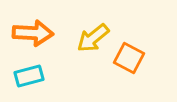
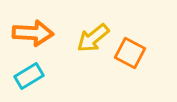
orange square: moved 1 px right, 5 px up
cyan rectangle: rotated 16 degrees counterclockwise
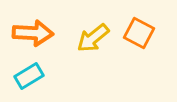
orange square: moved 9 px right, 20 px up
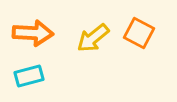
cyan rectangle: rotated 16 degrees clockwise
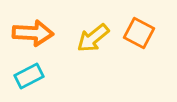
cyan rectangle: rotated 12 degrees counterclockwise
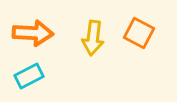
yellow arrow: rotated 44 degrees counterclockwise
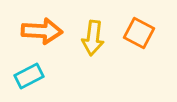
orange arrow: moved 9 px right, 2 px up
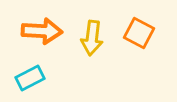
yellow arrow: moved 1 px left
cyan rectangle: moved 1 px right, 2 px down
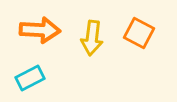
orange arrow: moved 2 px left, 1 px up
